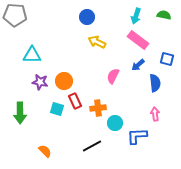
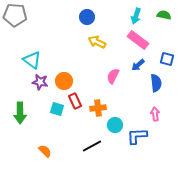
cyan triangle: moved 5 px down; rotated 36 degrees clockwise
blue semicircle: moved 1 px right
cyan circle: moved 2 px down
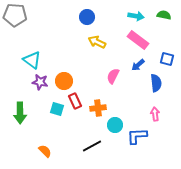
cyan arrow: rotated 98 degrees counterclockwise
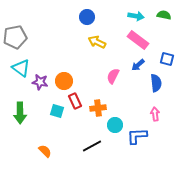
gray pentagon: moved 22 px down; rotated 15 degrees counterclockwise
cyan triangle: moved 11 px left, 8 px down
cyan square: moved 2 px down
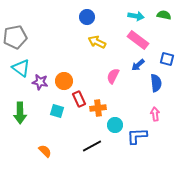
red rectangle: moved 4 px right, 2 px up
